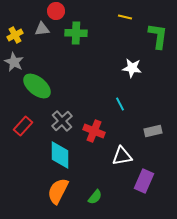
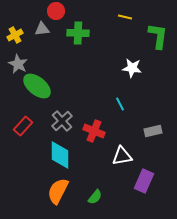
green cross: moved 2 px right
gray star: moved 4 px right, 2 px down
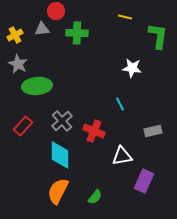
green cross: moved 1 px left
green ellipse: rotated 44 degrees counterclockwise
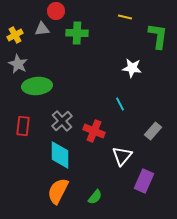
red rectangle: rotated 36 degrees counterclockwise
gray rectangle: rotated 36 degrees counterclockwise
white triangle: rotated 40 degrees counterclockwise
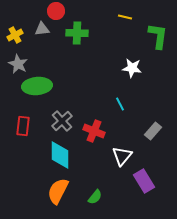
purple rectangle: rotated 55 degrees counterclockwise
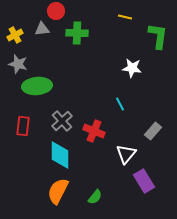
gray star: rotated 12 degrees counterclockwise
white triangle: moved 4 px right, 2 px up
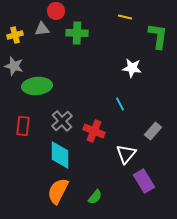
yellow cross: rotated 14 degrees clockwise
gray star: moved 4 px left, 2 px down
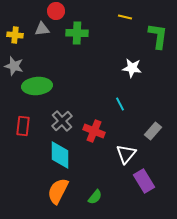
yellow cross: rotated 21 degrees clockwise
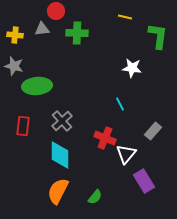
red cross: moved 11 px right, 7 px down
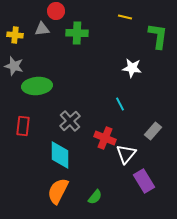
gray cross: moved 8 px right
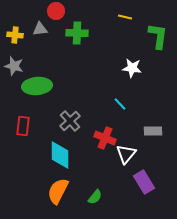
gray triangle: moved 2 px left
cyan line: rotated 16 degrees counterclockwise
gray rectangle: rotated 48 degrees clockwise
purple rectangle: moved 1 px down
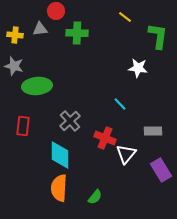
yellow line: rotated 24 degrees clockwise
white star: moved 6 px right
purple rectangle: moved 17 px right, 12 px up
orange semicircle: moved 1 px right, 3 px up; rotated 24 degrees counterclockwise
